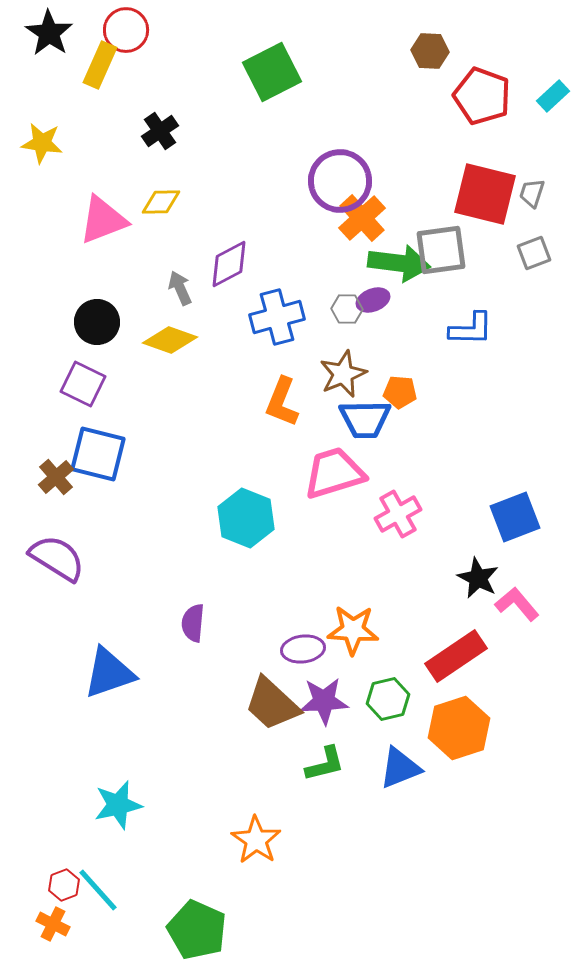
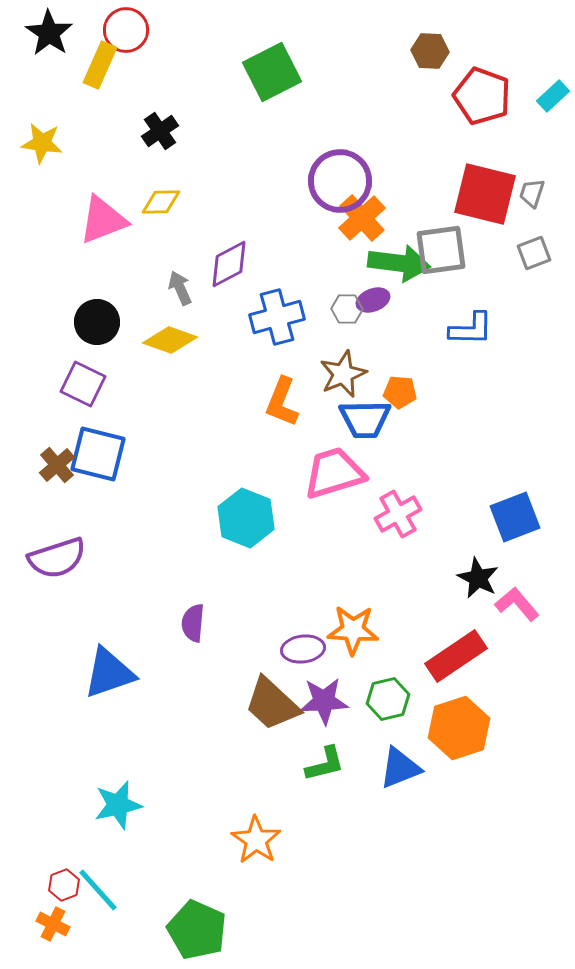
brown cross at (56, 477): moved 1 px right, 12 px up
purple semicircle at (57, 558): rotated 130 degrees clockwise
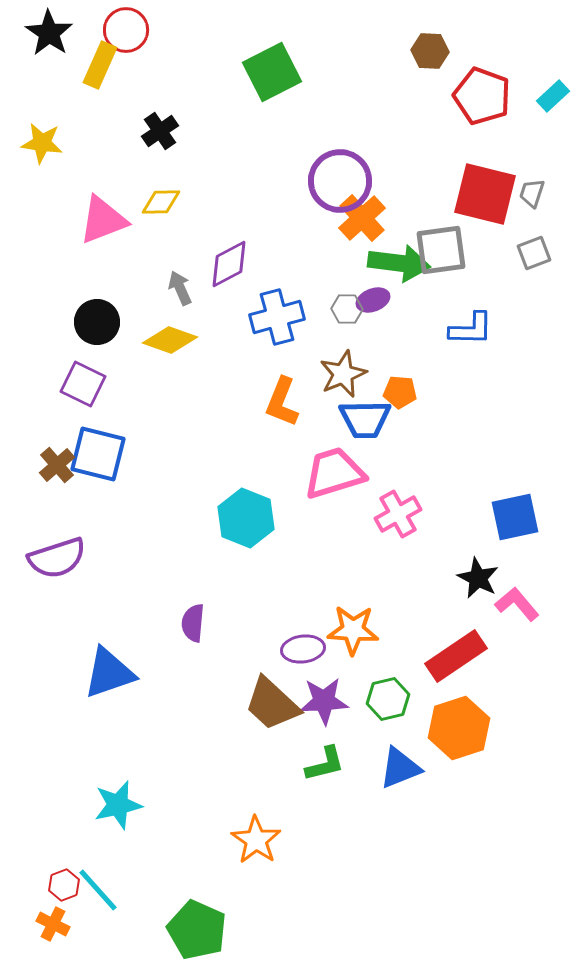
blue square at (515, 517): rotated 9 degrees clockwise
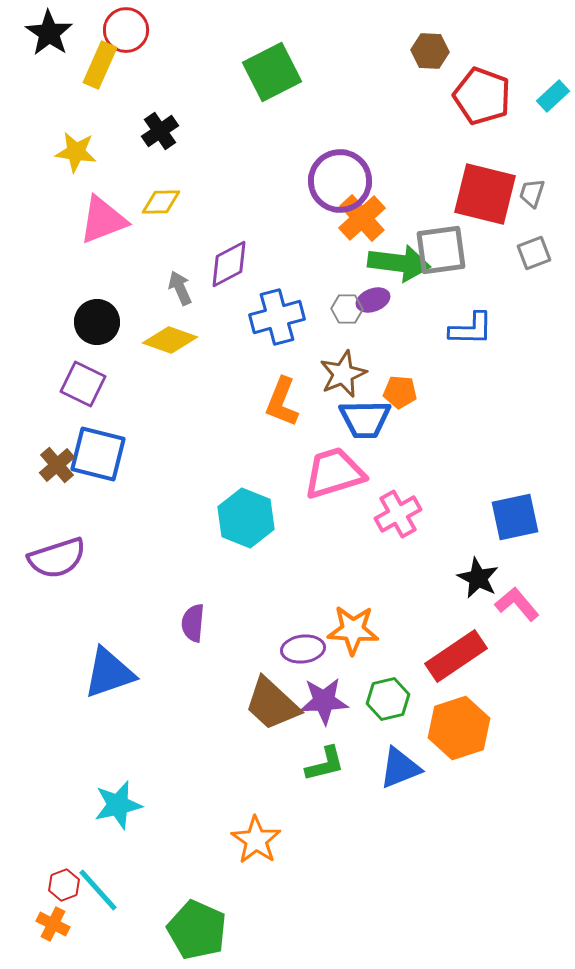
yellow star at (42, 143): moved 34 px right, 9 px down
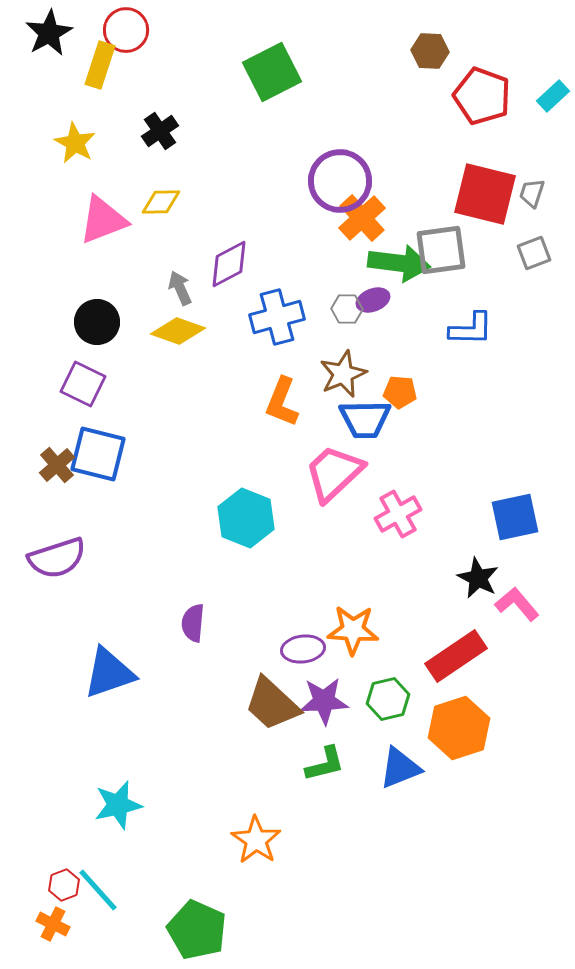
black star at (49, 33): rotated 9 degrees clockwise
yellow rectangle at (100, 65): rotated 6 degrees counterclockwise
yellow star at (76, 152): moved 1 px left, 9 px up; rotated 21 degrees clockwise
yellow diamond at (170, 340): moved 8 px right, 9 px up
pink trapezoid at (334, 473): rotated 26 degrees counterclockwise
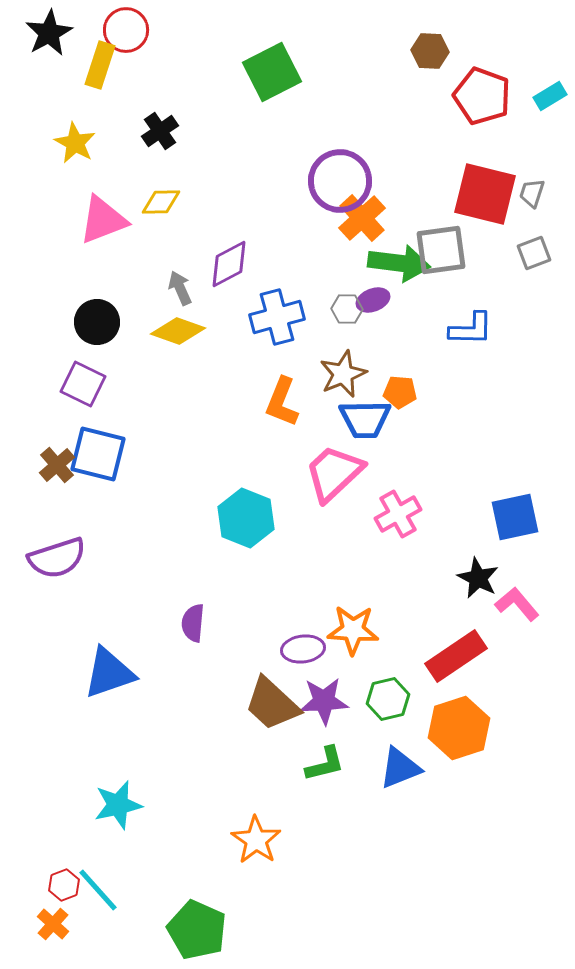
cyan rectangle at (553, 96): moved 3 px left; rotated 12 degrees clockwise
orange cross at (53, 924): rotated 16 degrees clockwise
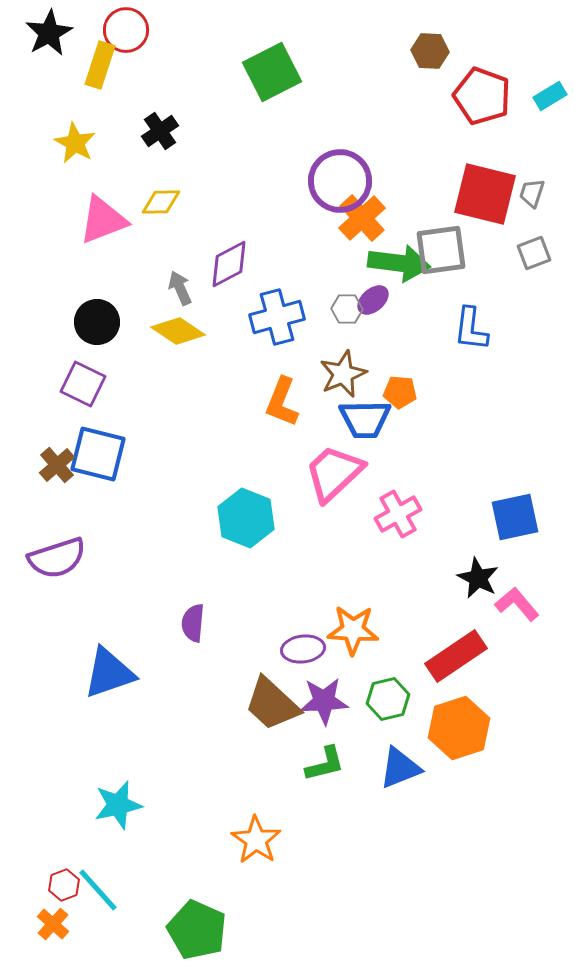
purple ellipse at (373, 300): rotated 20 degrees counterclockwise
blue L-shape at (471, 329): rotated 96 degrees clockwise
yellow diamond at (178, 331): rotated 14 degrees clockwise
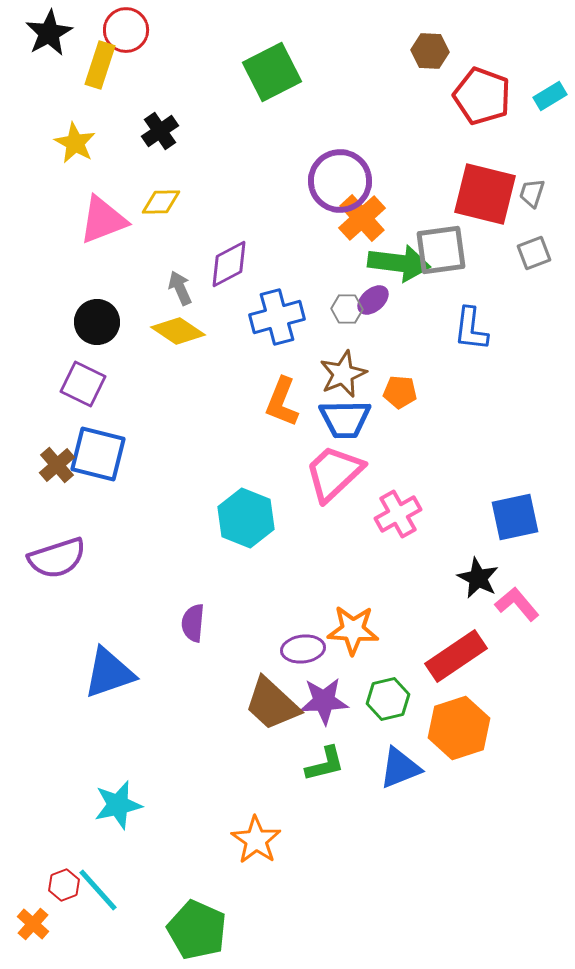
blue trapezoid at (365, 419): moved 20 px left
orange cross at (53, 924): moved 20 px left
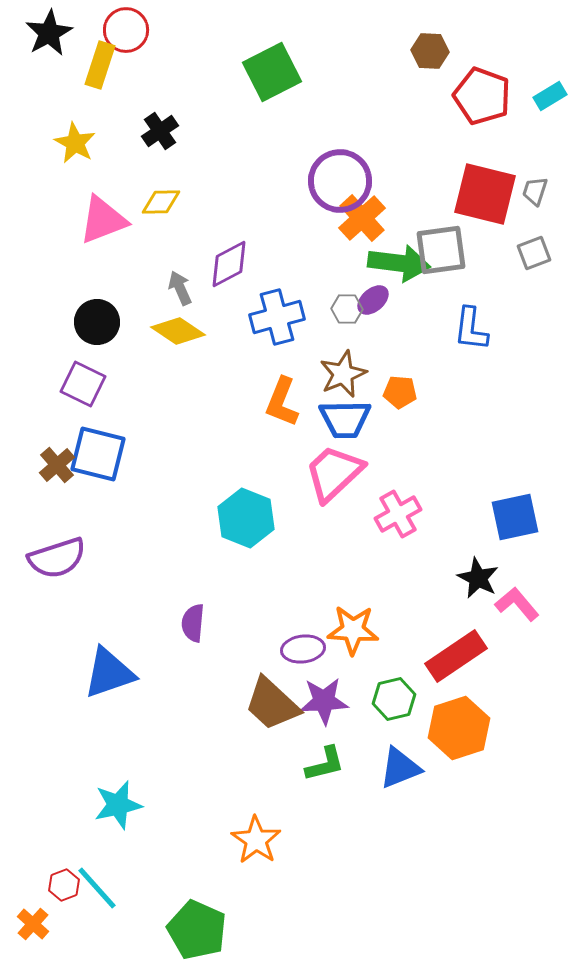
gray trapezoid at (532, 193): moved 3 px right, 2 px up
green hexagon at (388, 699): moved 6 px right
cyan line at (98, 890): moved 1 px left, 2 px up
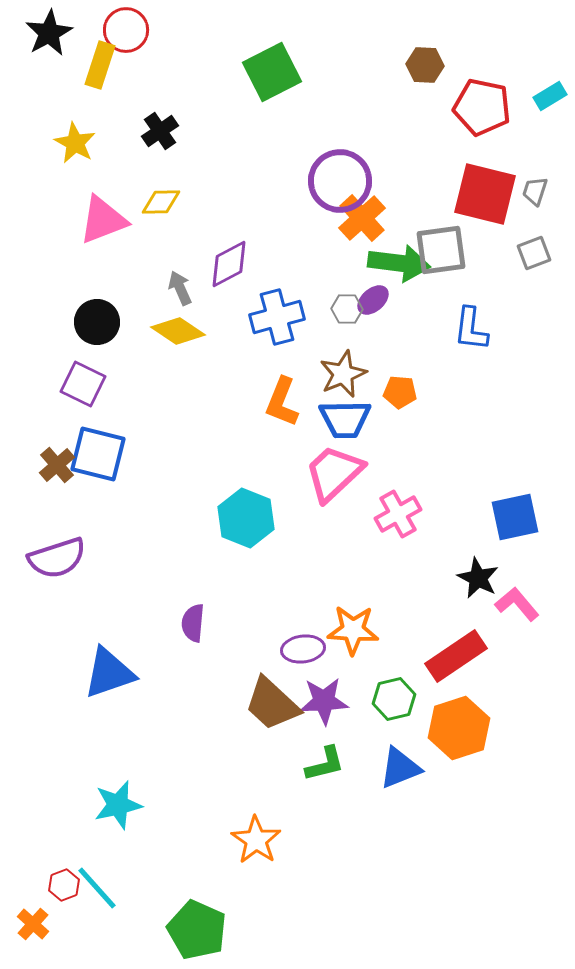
brown hexagon at (430, 51): moved 5 px left, 14 px down
red pentagon at (482, 96): moved 11 px down; rotated 8 degrees counterclockwise
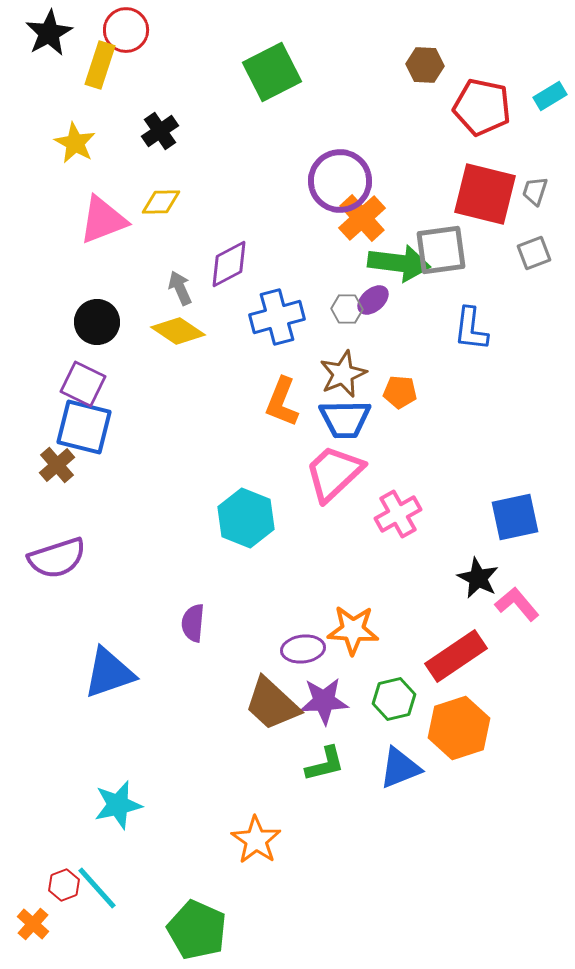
blue square at (98, 454): moved 14 px left, 27 px up
